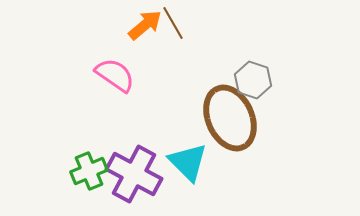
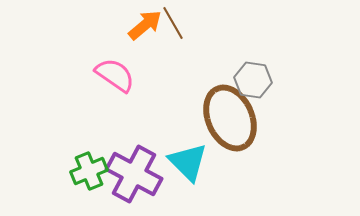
gray hexagon: rotated 9 degrees counterclockwise
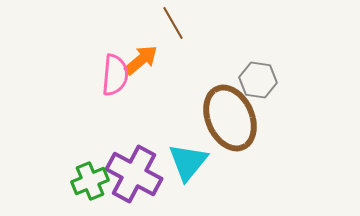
orange arrow: moved 4 px left, 35 px down
pink semicircle: rotated 60 degrees clockwise
gray hexagon: moved 5 px right
cyan triangle: rotated 24 degrees clockwise
green cross: moved 1 px right, 10 px down
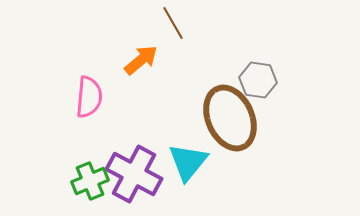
pink semicircle: moved 26 px left, 22 px down
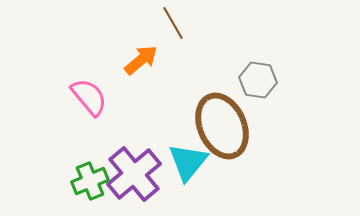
pink semicircle: rotated 45 degrees counterclockwise
brown ellipse: moved 8 px left, 8 px down
purple cross: rotated 22 degrees clockwise
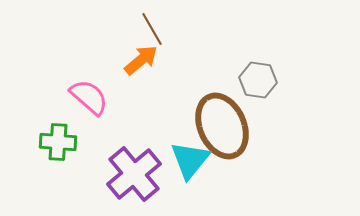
brown line: moved 21 px left, 6 px down
pink semicircle: rotated 9 degrees counterclockwise
cyan triangle: moved 2 px right, 2 px up
green cross: moved 32 px left, 39 px up; rotated 27 degrees clockwise
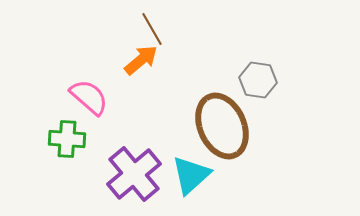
green cross: moved 9 px right, 3 px up
cyan triangle: moved 1 px right, 15 px down; rotated 9 degrees clockwise
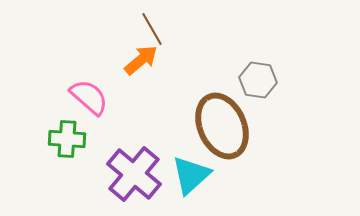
purple cross: rotated 10 degrees counterclockwise
